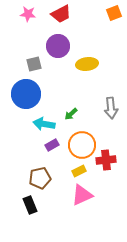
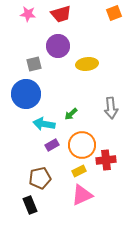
red trapezoid: rotated 10 degrees clockwise
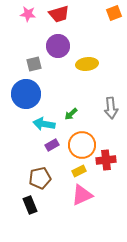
red trapezoid: moved 2 px left
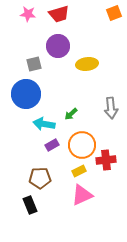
brown pentagon: rotated 10 degrees clockwise
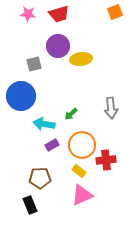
orange square: moved 1 px right, 1 px up
yellow ellipse: moved 6 px left, 5 px up
blue circle: moved 5 px left, 2 px down
yellow rectangle: rotated 64 degrees clockwise
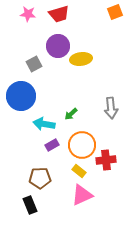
gray square: rotated 14 degrees counterclockwise
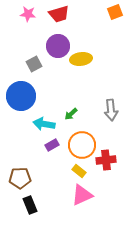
gray arrow: moved 2 px down
brown pentagon: moved 20 px left
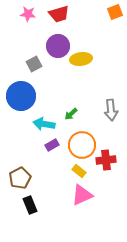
brown pentagon: rotated 25 degrees counterclockwise
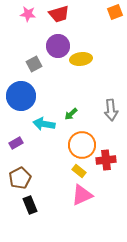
purple rectangle: moved 36 px left, 2 px up
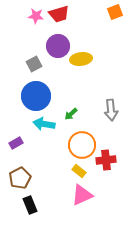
pink star: moved 8 px right, 2 px down
blue circle: moved 15 px right
